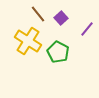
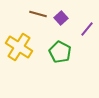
brown line: rotated 36 degrees counterclockwise
yellow cross: moved 9 px left, 6 px down
green pentagon: moved 2 px right
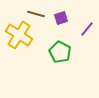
brown line: moved 2 px left
purple square: rotated 24 degrees clockwise
yellow cross: moved 12 px up
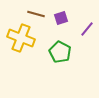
yellow cross: moved 2 px right, 3 px down; rotated 12 degrees counterclockwise
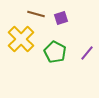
purple line: moved 24 px down
yellow cross: moved 1 px down; rotated 24 degrees clockwise
green pentagon: moved 5 px left
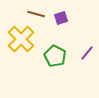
green pentagon: moved 4 px down
